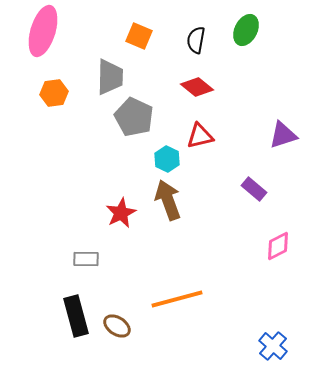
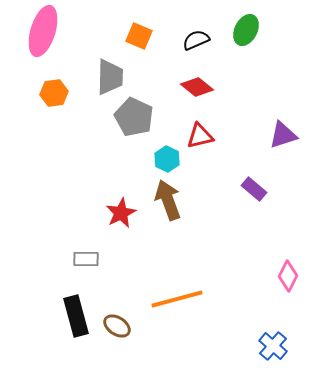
black semicircle: rotated 56 degrees clockwise
pink diamond: moved 10 px right, 30 px down; rotated 36 degrees counterclockwise
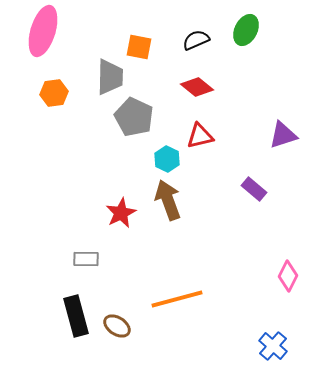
orange square: moved 11 px down; rotated 12 degrees counterclockwise
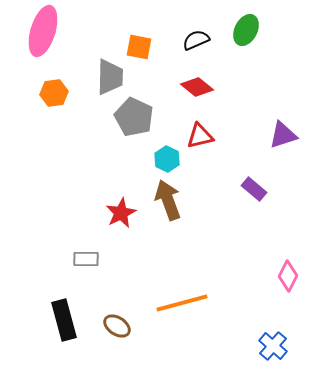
orange line: moved 5 px right, 4 px down
black rectangle: moved 12 px left, 4 px down
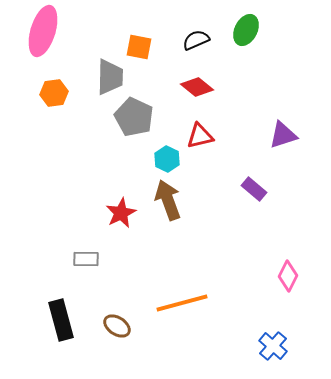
black rectangle: moved 3 px left
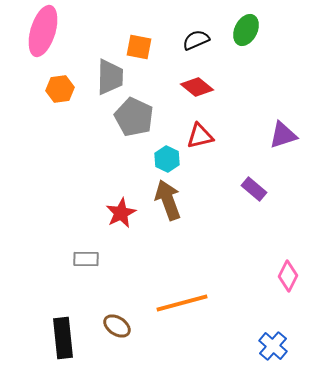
orange hexagon: moved 6 px right, 4 px up
black rectangle: moved 2 px right, 18 px down; rotated 9 degrees clockwise
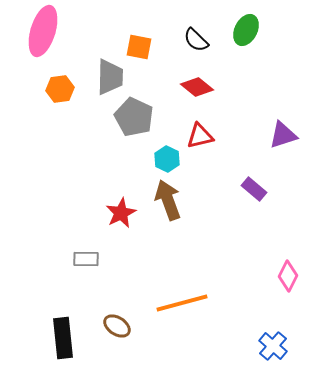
black semicircle: rotated 112 degrees counterclockwise
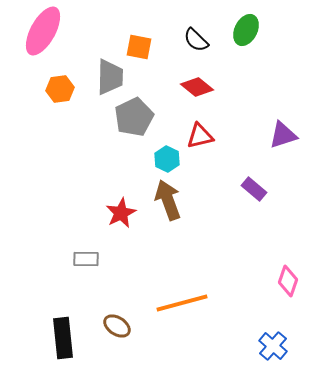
pink ellipse: rotated 12 degrees clockwise
gray pentagon: rotated 21 degrees clockwise
pink diamond: moved 5 px down; rotated 8 degrees counterclockwise
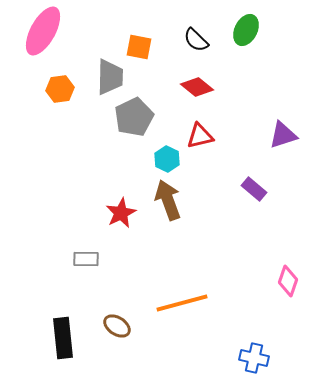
blue cross: moved 19 px left, 12 px down; rotated 28 degrees counterclockwise
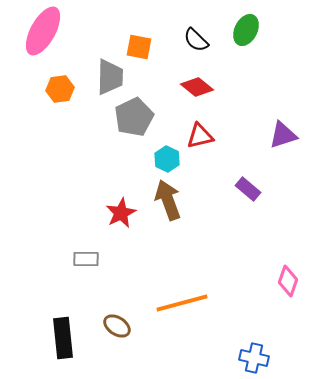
purple rectangle: moved 6 px left
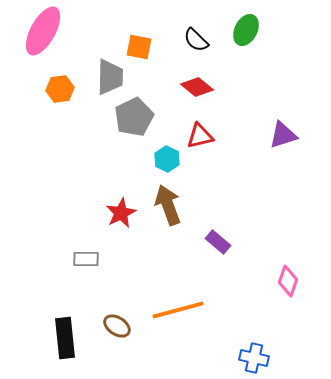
purple rectangle: moved 30 px left, 53 px down
brown arrow: moved 5 px down
orange line: moved 4 px left, 7 px down
black rectangle: moved 2 px right
